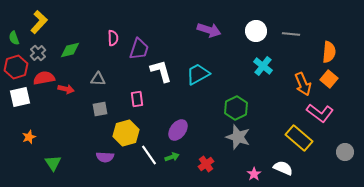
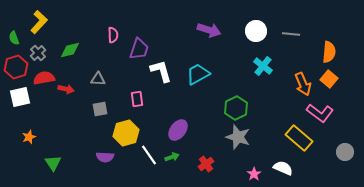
pink semicircle: moved 3 px up
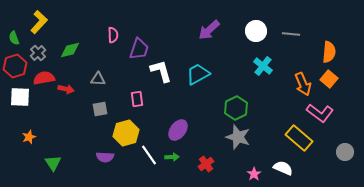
purple arrow: rotated 120 degrees clockwise
red hexagon: moved 1 px left, 1 px up
white square: rotated 15 degrees clockwise
green arrow: rotated 16 degrees clockwise
